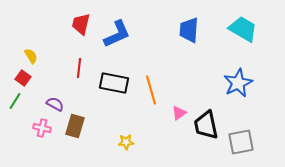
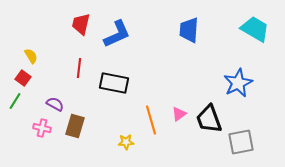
cyan trapezoid: moved 12 px right
orange line: moved 30 px down
pink triangle: moved 1 px down
black trapezoid: moved 3 px right, 6 px up; rotated 8 degrees counterclockwise
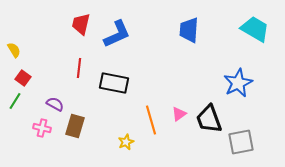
yellow semicircle: moved 17 px left, 6 px up
yellow star: rotated 21 degrees counterclockwise
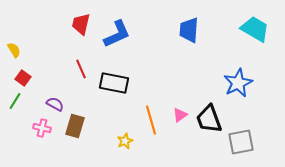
red line: moved 2 px right, 1 px down; rotated 30 degrees counterclockwise
pink triangle: moved 1 px right, 1 px down
yellow star: moved 1 px left, 1 px up
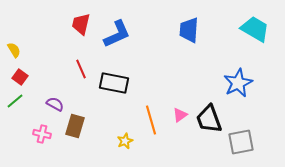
red square: moved 3 px left, 1 px up
green line: rotated 18 degrees clockwise
pink cross: moved 6 px down
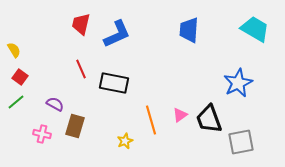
green line: moved 1 px right, 1 px down
